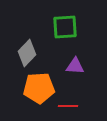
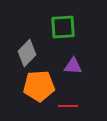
green square: moved 2 px left
purple triangle: moved 2 px left
orange pentagon: moved 2 px up
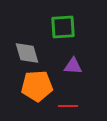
gray diamond: rotated 60 degrees counterclockwise
orange pentagon: moved 2 px left
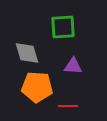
orange pentagon: moved 1 px down; rotated 8 degrees clockwise
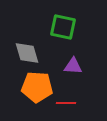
green square: rotated 16 degrees clockwise
red line: moved 2 px left, 3 px up
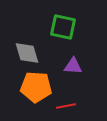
orange pentagon: moved 1 px left
red line: moved 3 px down; rotated 12 degrees counterclockwise
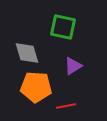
purple triangle: rotated 36 degrees counterclockwise
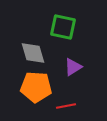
gray diamond: moved 6 px right
purple triangle: moved 1 px down
